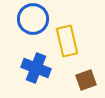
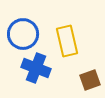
blue circle: moved 10 px left, 15 px down
brown square: moved 4 px right
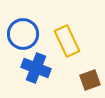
yellow rectangle: rotated 12 degrees counterclockwise
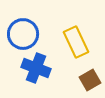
yellow rectangle: moved 9 px right, 1 px down
brown square: rotated 10 degrees counterclockwise
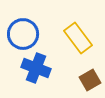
yellow rectangle: moved 2 px right, 4 px up; rotated 12 degrees counterclockwise
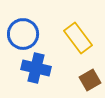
blue cross: rotated 8 degrees counterclockwise
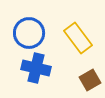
blue circle: moved 6 px right, 1 px up
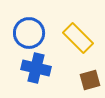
yellow rectangle: rotated 8 degrees counterclockwise
brown square: rotated 15 degrees clockwise
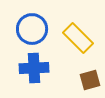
blue circle: moved 3 px right, 4 px up
blue cross: moved 2 px left; rotated 16 degrees counterclockwise
